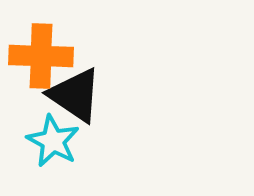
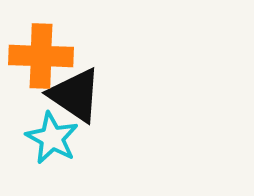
cyan star: moved 1 px left, 3 px up
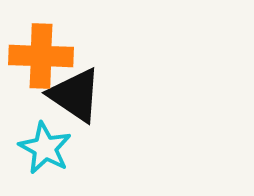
cyan star: moved 7 px left, 10 px down
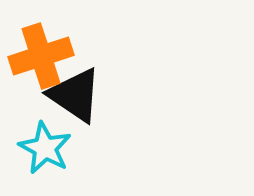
orange cross: rotated 20 degrees counterclockwise
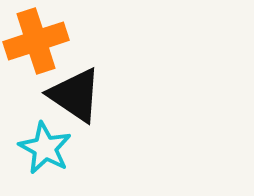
orange cross: moved 5 px left, 15 px up
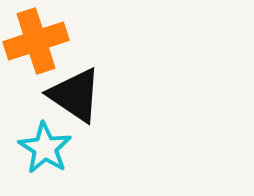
cyan star: rotated 4 degrees clockwise
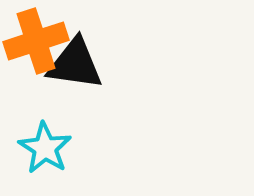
black triangle: moved 31 px up; rotated 26 degrees counterclockwise
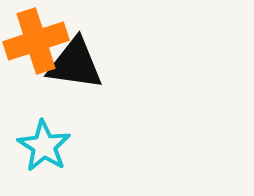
cyan star: moved 1 px left, 2 px up
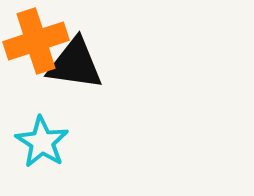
cyan star: moved 2 px left, 4 px up
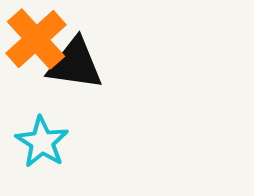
orange cross: moved 2 px up; rotated 24 degrees counterclockwise
